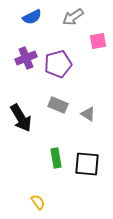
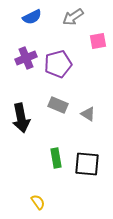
black arrow: rotated 20 degrees clockwise
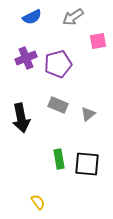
gray triangle: rotated 49 degrees clockwise
green rectangle: moved 3 px right, 1 px down
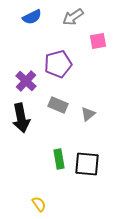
purple cross: moved 23 px down; rotated 25 degrees counterclockwise
yellow semicircle: moved 1 px right, 2 px down
